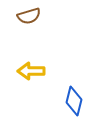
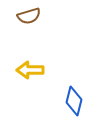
yellow arrow: moved 1 px left, 1 px up
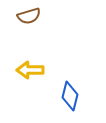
blue diamond: moved 4 px left, 5 px up
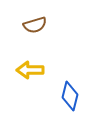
brown semicircle: moved 6 px right, 9 px down
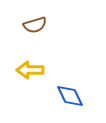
blue diamond: rotated 40 degrees counterclockwise
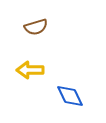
brown semicircle: moved 1 px right, 2 px down
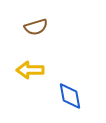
blue diamond: rotated 16 degrees clockwise
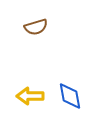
yellow arrow: moved 26 px down
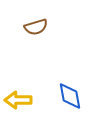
yellow arrow: moved 12 px left, 4 px down
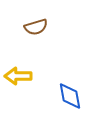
yellow arrow: moved 24 px up
